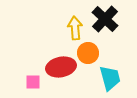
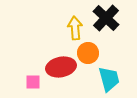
black cross: moved 1 px right, 1 px up
cyan trapezoid: moved 1 px left, 1 px down
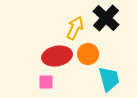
yellow arrow: rotated 30 degrees clockwise
orange circle: moved 1 px down
red ellipse: moved 4 px left, 11 px up
pink square: moved 13 px right
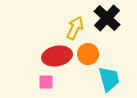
black cross: moved 1 px right
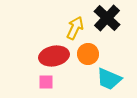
red ellipse: moved 3 px left
cyan trapezoid: rotated 128 degrees clockwise
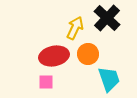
cyan trapezoid: rotated 132 degrees counterclockwise
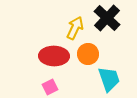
red ellipse: rotated 12 degrees clockwise
pink square: moved 4 px right, 5 px down; rotated 28 degrees counterclockwise
